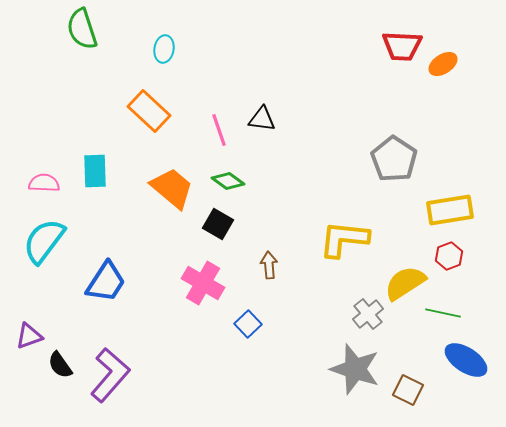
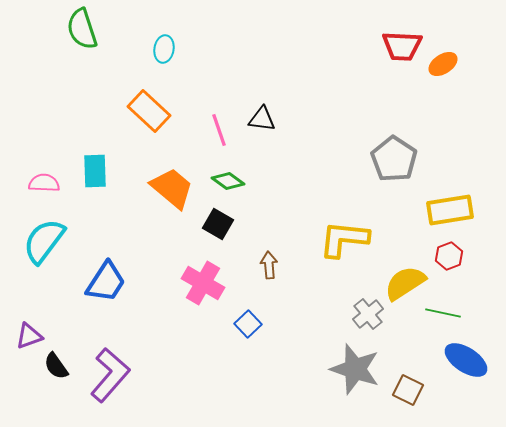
black semicircle: moved 4 px left, 1 px down
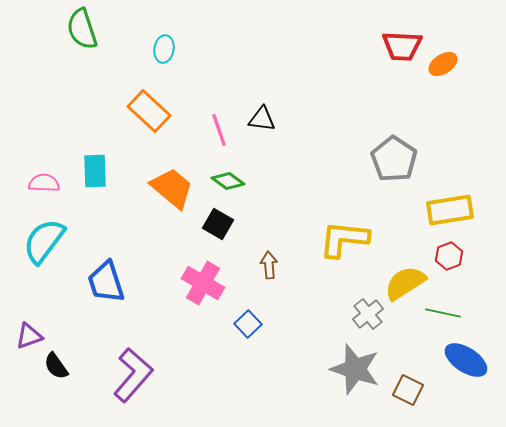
blue trapezoid: rotated 129 degrees clockwise
purple L-shape: moved 23 px right
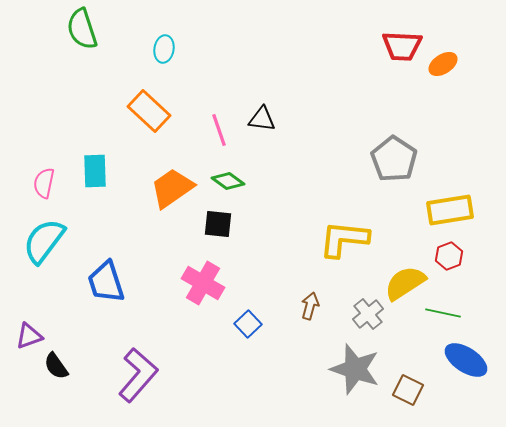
pink semicircle: rotated 80 degrees counterclockwise
orange trapezoid: rotated 75 degrees counterclockwise
black square: rotated 24 degrees counterclockwise
brown arrow: moved 41 px right, 41 px down; rotated 20 degrees clockwise
purple L-shape: moved 5 px right
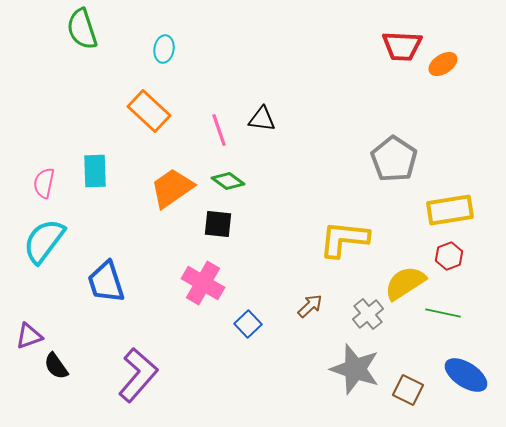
brown arrow: rotated 32 degrees clockwise
blue ellipse: moved 15 px down
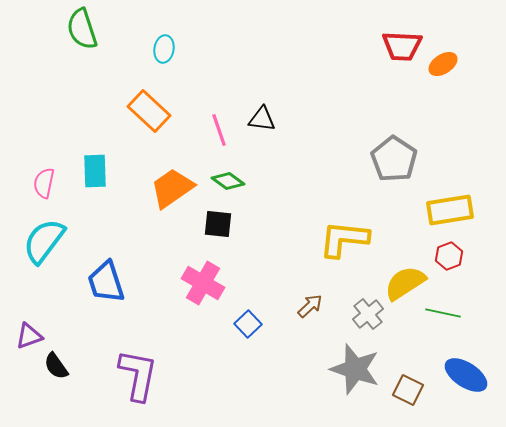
purple L-shape: rotated 30 degrees counterclockwise
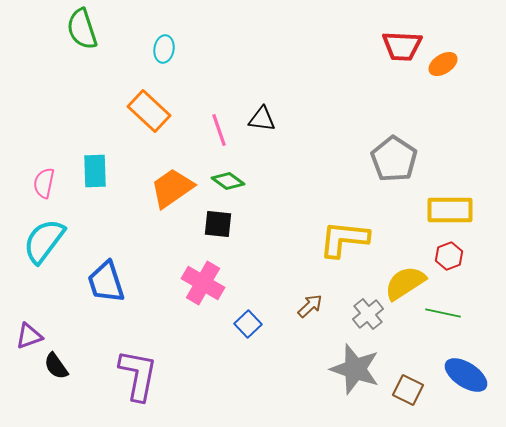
yellow rectangle: rotated 9 degrees clockwise
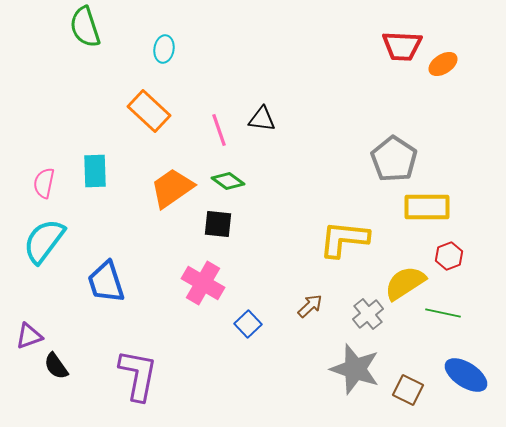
green semicircle: moved 3 px right, 2 px up
yellow rectangle: moved 23 px left, 3 px up
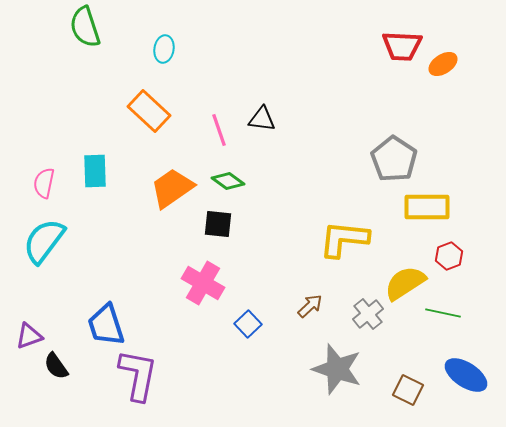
blue trapezoid: moved 43 px down
gray star: moved 18 px left
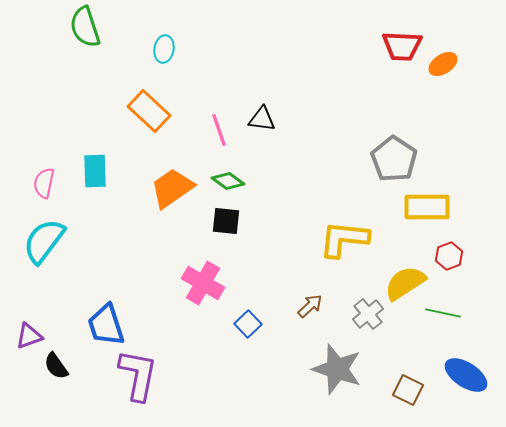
black square: moved 8 px right, 3 px up
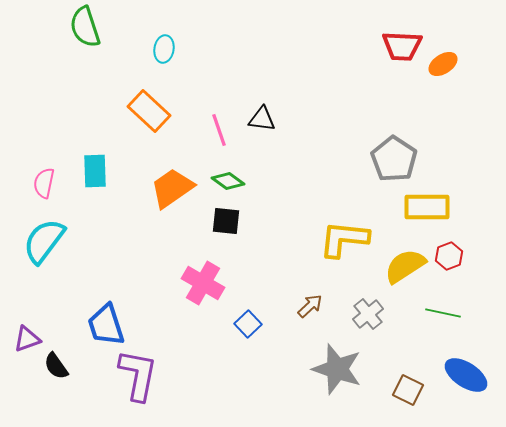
yellow semicircle: moved 17 px up
purple triangle: moved 2 px left, 3 px down
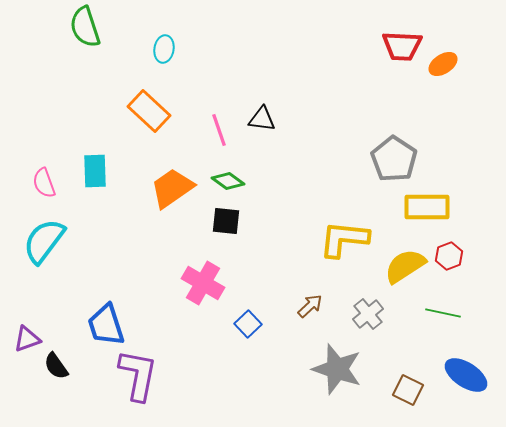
pink semicircle: rotated 32 degrees counterclockwise
